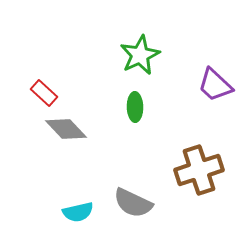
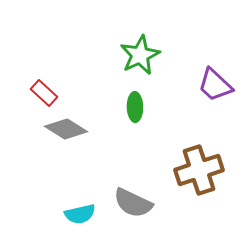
gray diamond: rotated 15 degrees counterclockwise
cyan semicircle: moved 2 px right, 2 px down
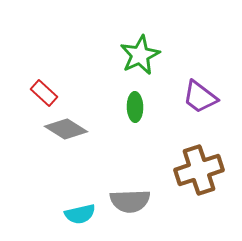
purple trapezoid: moved 15 px left, 12 px down; rotated 6 degrees counterclockwise
gray semicircle: moved 3 px left, 2 px up; rotated 27 degrees counterclockwise
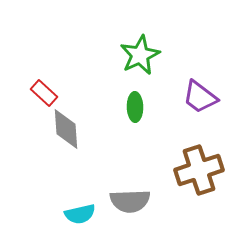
gray diamond: rotated 54 degrees clockwise
